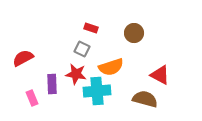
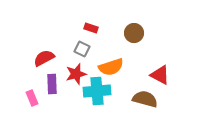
red semicircle: moved 21 px right
red star: rotated 25 degrees counterclockwise
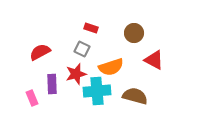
red semicircle: moved 4 px left, 6 px up
red triangle: moved 6 px left, 15 px up
brown semicircle: moved 10 px left, 3 px up
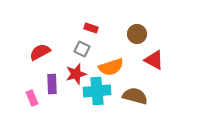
brown circle: moved 3 px right, 1 px down
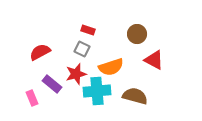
red rectangle: moved 3 px left, 2 px down
purple rectangle: rotated 48 degrees counterclockwise
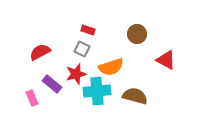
red triangle: moved 12 px right
